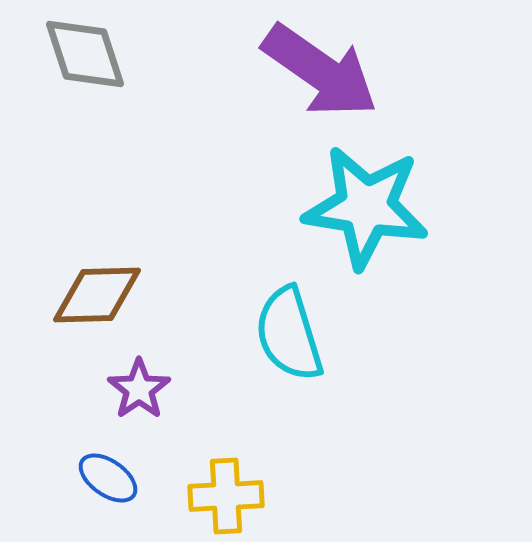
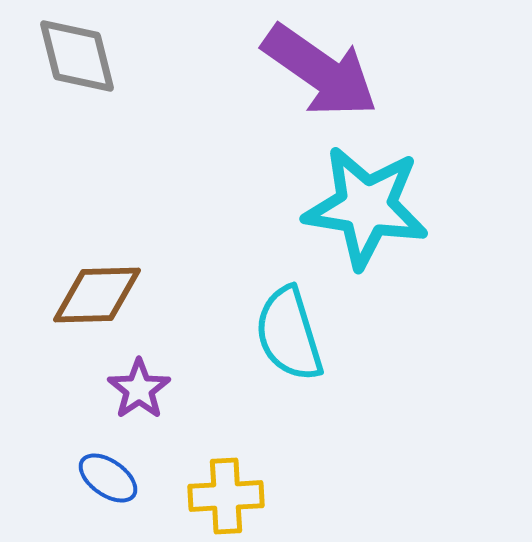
gray diamond: moved 8 px left, 2 px down; rotated 4 degrees clockwise
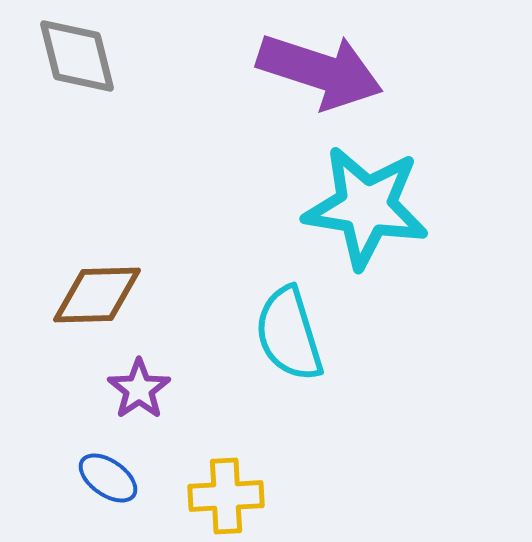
purple arrow: rotated 17 degrees counterclockwise
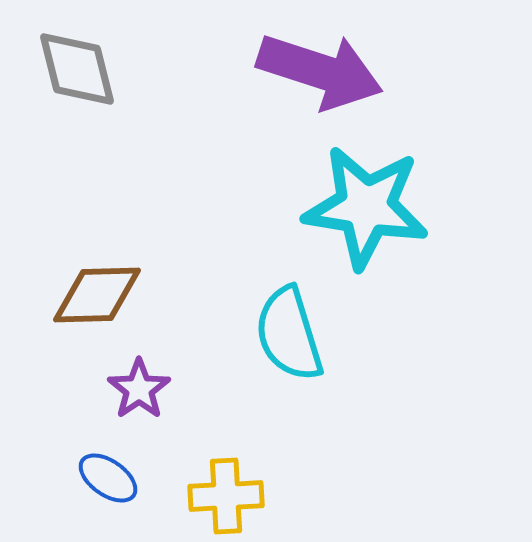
gray diamond: moved 13 px down
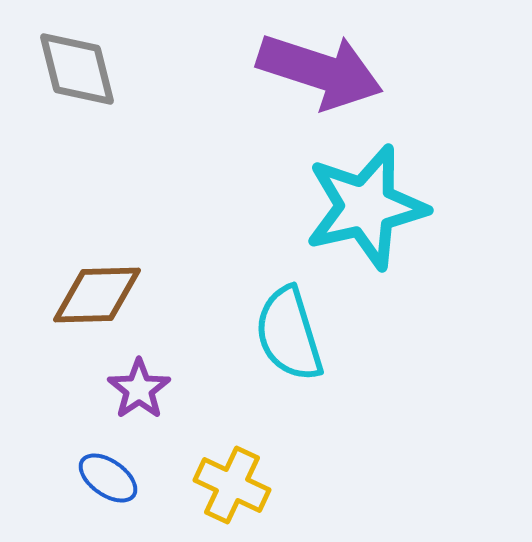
cyan star: rotated 22 degrees counterclockwise
yellow cross: moved 6 px right, 11 px up; rotated 28 degrees clockwise
